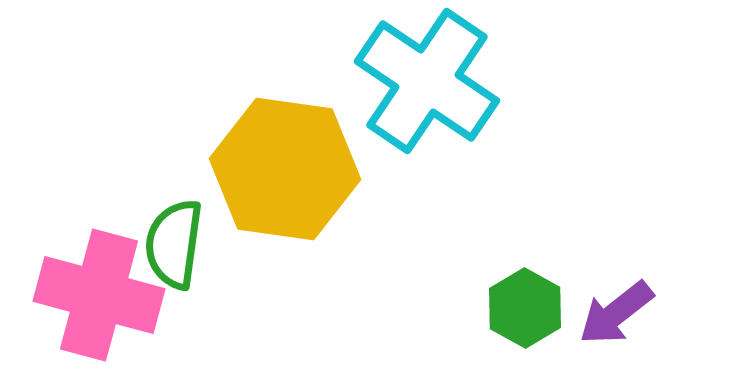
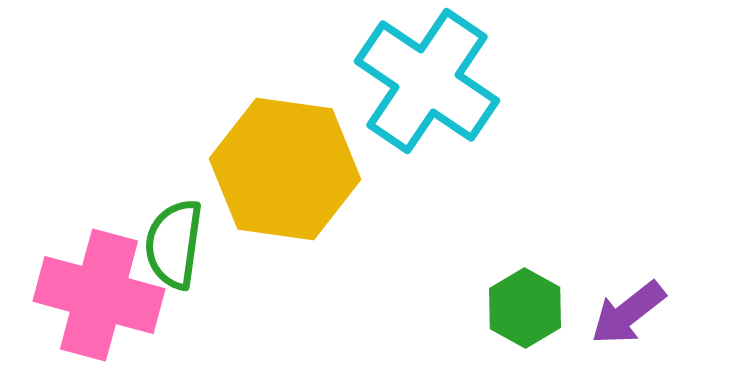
purple arrow: moved 12 px right
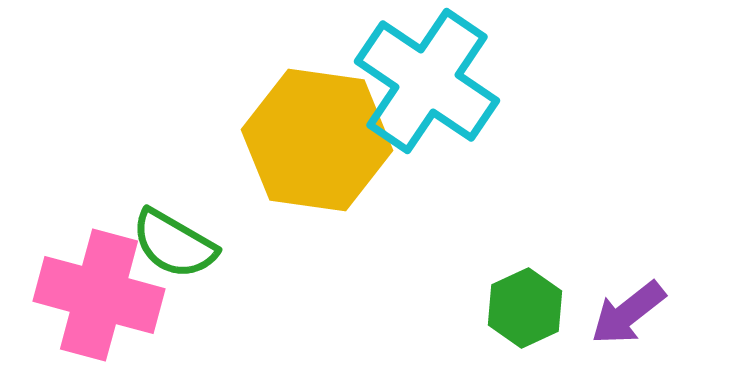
yellow hexagon: moved 32 px right, 29 px up
green semicircle: rotated 68 degrees counterclockwise
green hexagon: rotated 6 degrees clockwise
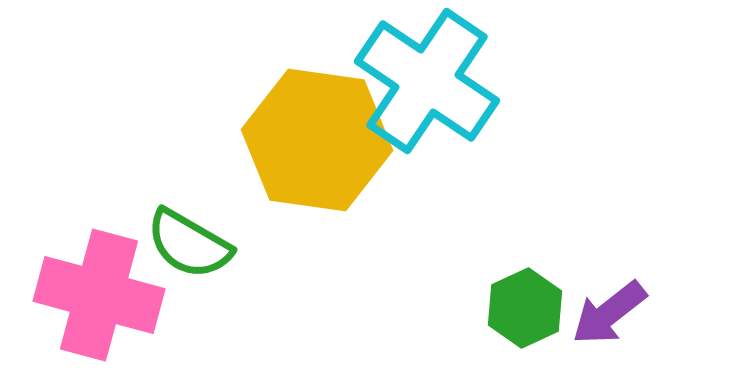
green semicircle: moved 15 px right
purple arrow: moved 19 px left
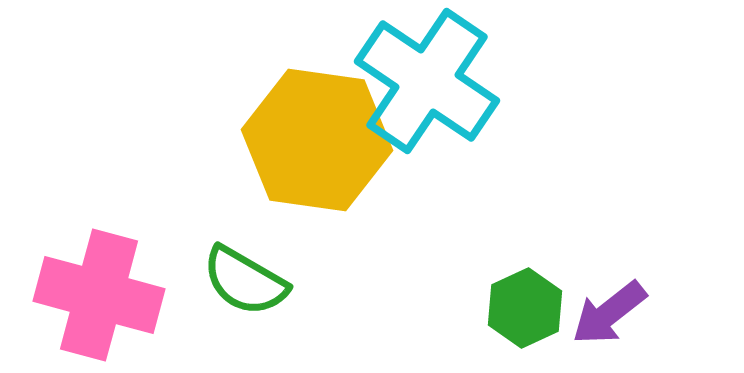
green semicircle: moved 56 px right, 37 px down
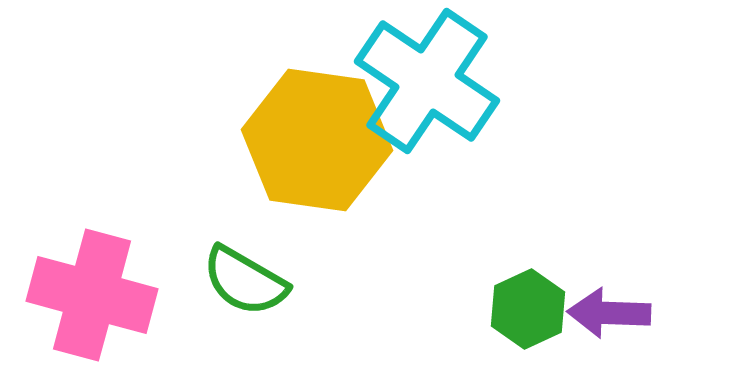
pink cross: moved 7 px left
green hexagon: moved 3 px right, 1 px down
purple arrow: rotated 40 degrees clockwise
